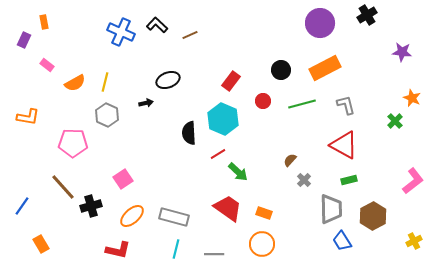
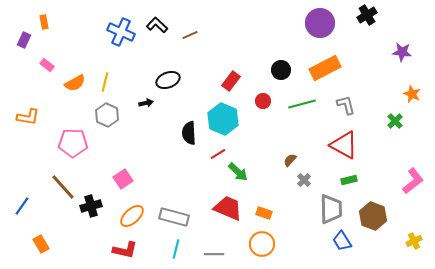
orange star at (412, 98): moved 4 px up
red trapezoid at (228, 208): rotated 12 degrees counterclockwise
brown hexagon at (373, 216): rotated 12 degrees counterclockwise
red L-shape at (118, 250): moved 7 px right
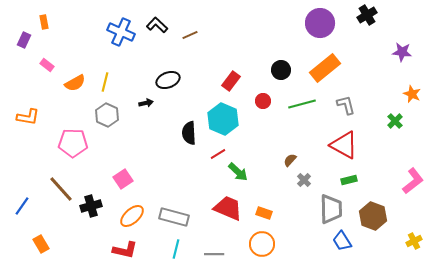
orange rectangle at (325, 68): rotated 12 degrees counterclockwise
brown line at (63, 187): moved 2 px left, 2 px down
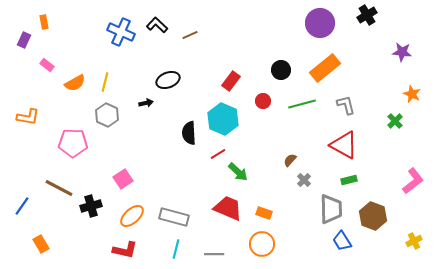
brown line at (61, 189): moved 2 px left, 1 px up; rotated 20 degrees counterclockwise
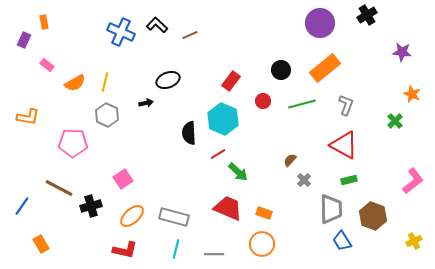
gray L-shape at (346, 105): rotated 35 degrees clockwise
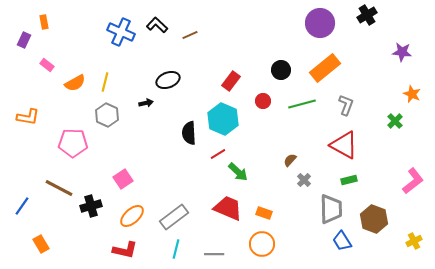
brown hexagon at (373, 216): moved 1 px right, 3 px down
gray rectangle at (174, 217): rotated 52 degrees counterclockwise
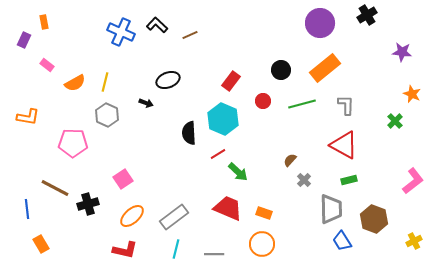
black arrow at (146, 103): rotated 32 degrees clockwise
gray L-shape at (346, 105): rotated 20 degrees counterclockwise
brown line at (59, 188): moved 4 px left
blue line at (22, 206): moved 5 px right, 3 px down; rotated 42 degrees counterclockwise
black cross at (91, 206): moved 3 px left, 2 px up
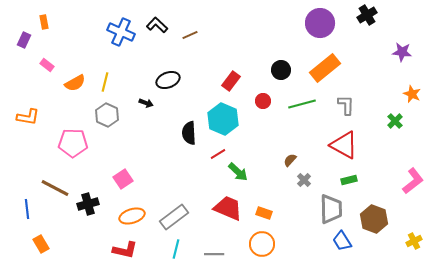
orange ellipse at (132, 216): rotated 25 degrees clockwise
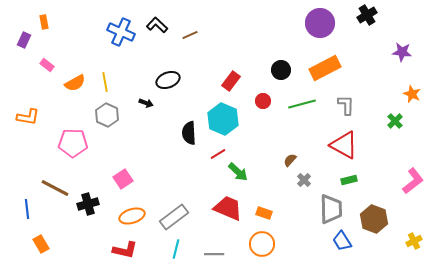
orange rectangle at (325, 68): rotated 12 degrees clockwise
yellow line at (105, 82): rotated 24 degrees counterclockwise
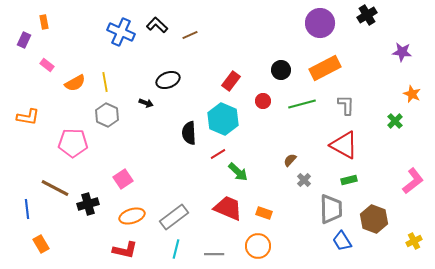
orange circle at (262, 244): moved 4 px left, 2 px down
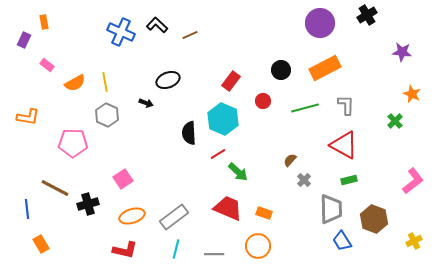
green line at (302, 104): moved 3 px right, 4 px down
